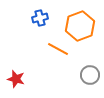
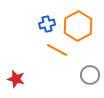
blue cross: moved 7 px right, 6 px down
orange hexagon: moved 2 px left; rotated 8 degrees counterclockwise
orange line: moved 1 px left, 1 px down
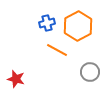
blue cross: moved 1 px up
gray circle: moved 3 px up
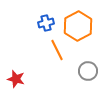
blue cross: moved 1 px left
orange line: rotated 35 degrees clockwise
gray circle: moved 2 px left, 1 px up
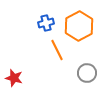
orange hexagon: moved 1 px right
gray circle: moved 1 px left, 2 px down
red star: moved 2 px left, 1 px up
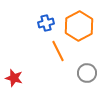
orange line: moved 1 px right, 1 px down
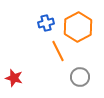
orange hexagon: moved 1 px left, 1 px down
gray circle: moved 7 px left, 4 px down
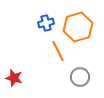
orange hexagon: rotated 12 degrees clockwise
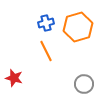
orange line: moved 12 px left
gray circle: moved 4 px right, 7 px down
